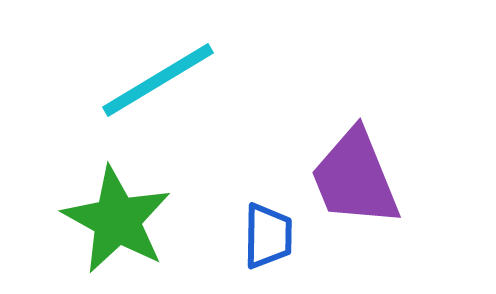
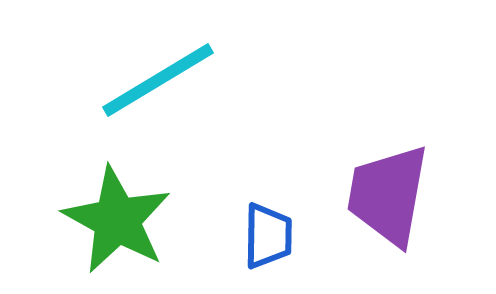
purple trapezoid: moved 33 px right, 17 px down; rotated 32 degrees clockwise
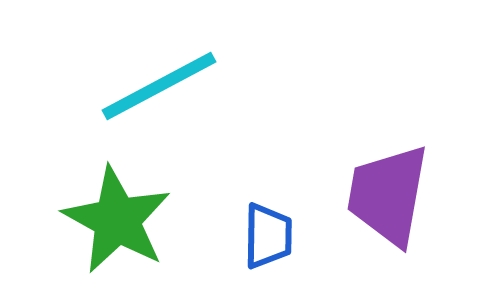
cyan line: moved 1 px right, 6 px down; rotated 3 degrees clockwise
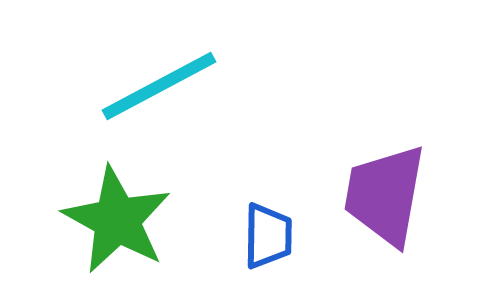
purple trapezoid: moved 3 px left
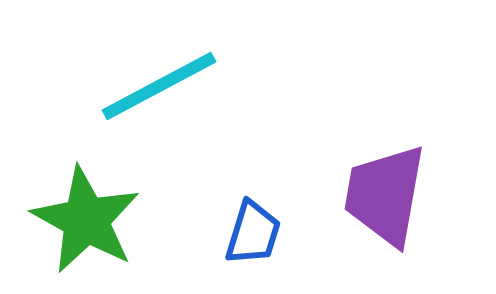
green star: moved 31 px left
blue trapezoid: moved 15 px left, 3 px up; rotated 16 degrees clockwise
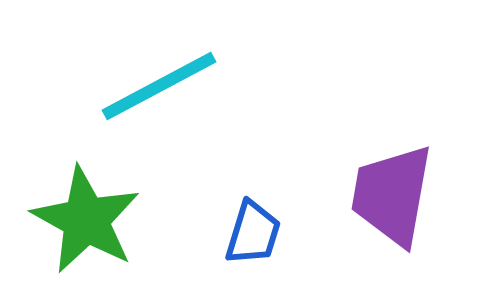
purple trapezoid: moved 7 px right
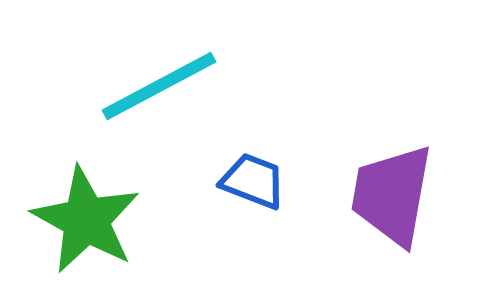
blue trapezoid: moved 52 px up; rotated 86 degrees counterclockwise
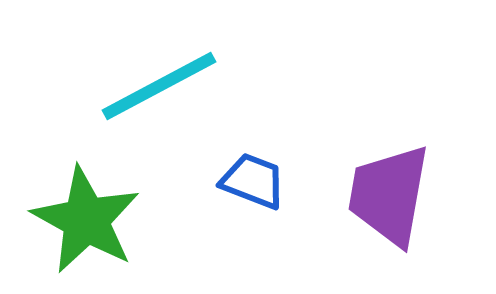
purple trapezoid: moved 3 px left
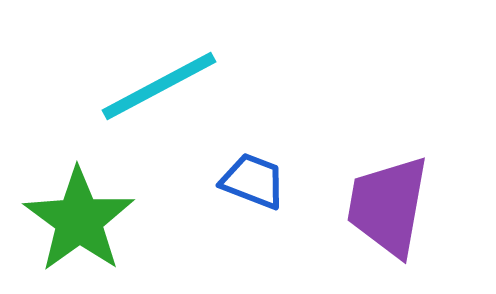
purple trapezoid: moved 1 px left, 11 px down
green star: moved 7 px left; rotated 7 degrees clockwise
